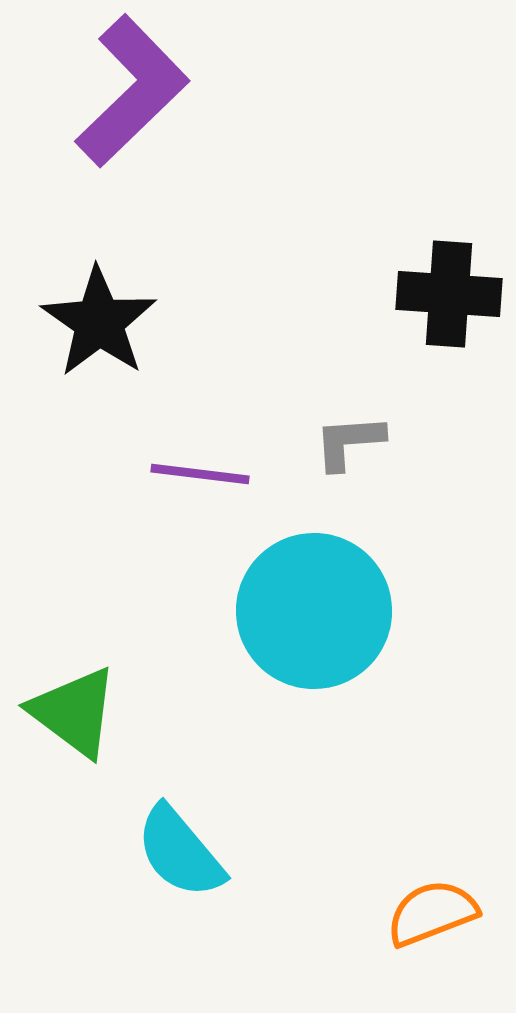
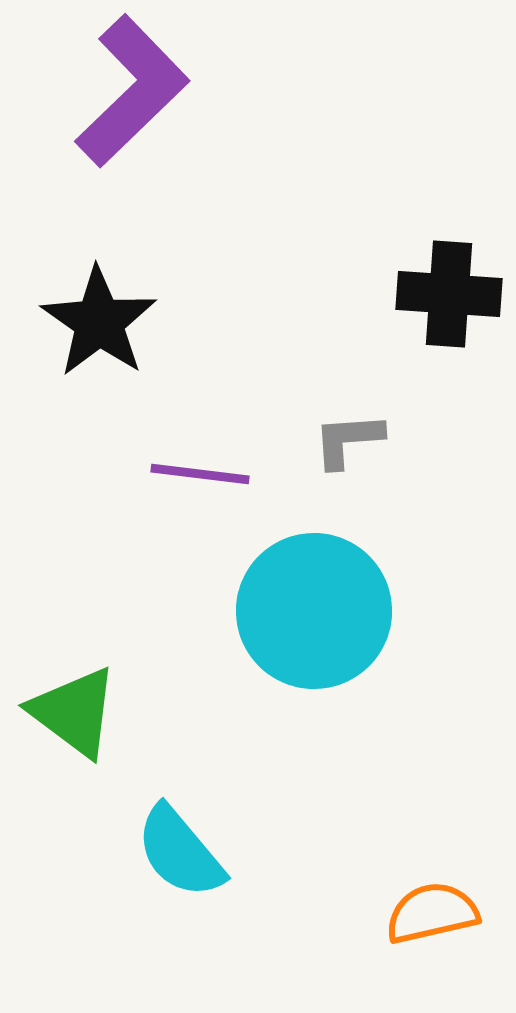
gray L-shape: moved 1 px left, 2 px up
orange semicircle: rotated 8 degrees clockwise
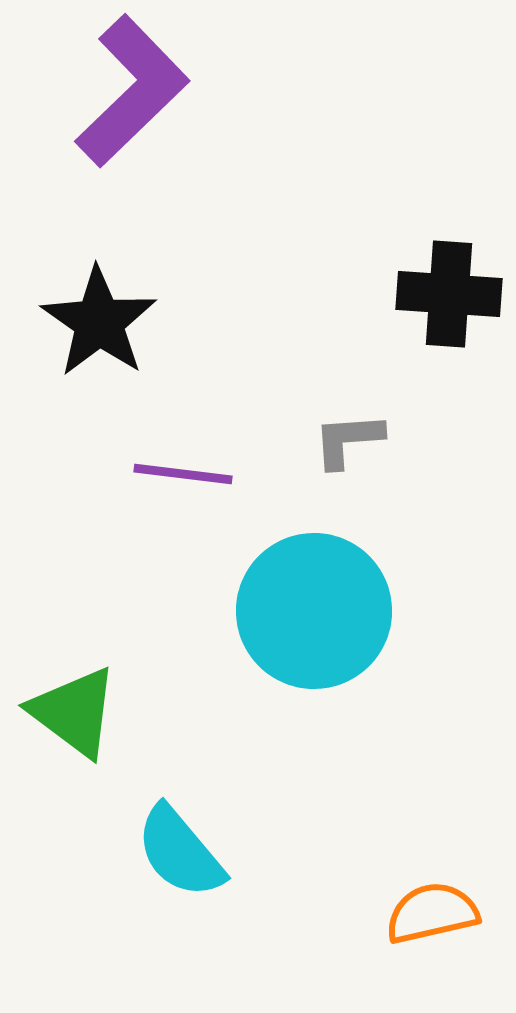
purple line: moved 17 px left
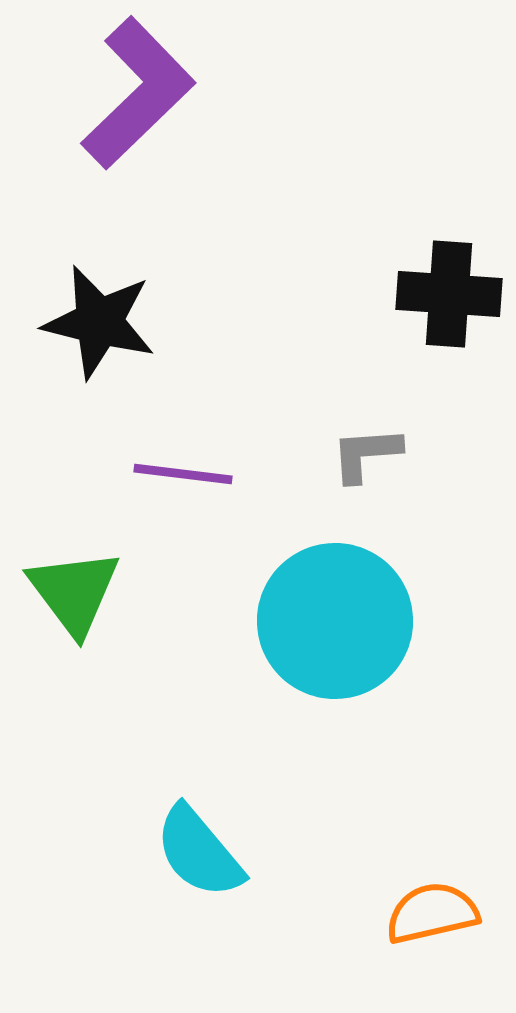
purple L-shape: moved 6 px right, 2 px down
black star: rotated 21 degrees counterclockwise
gray L-shape: moved 18 px right, 14 px down
cyan circle: moved 21 px right, 10 px down
green triangle: moved 120 px up; rotated 16 degrees clockwise
cyan semicircle: moved 19 px right
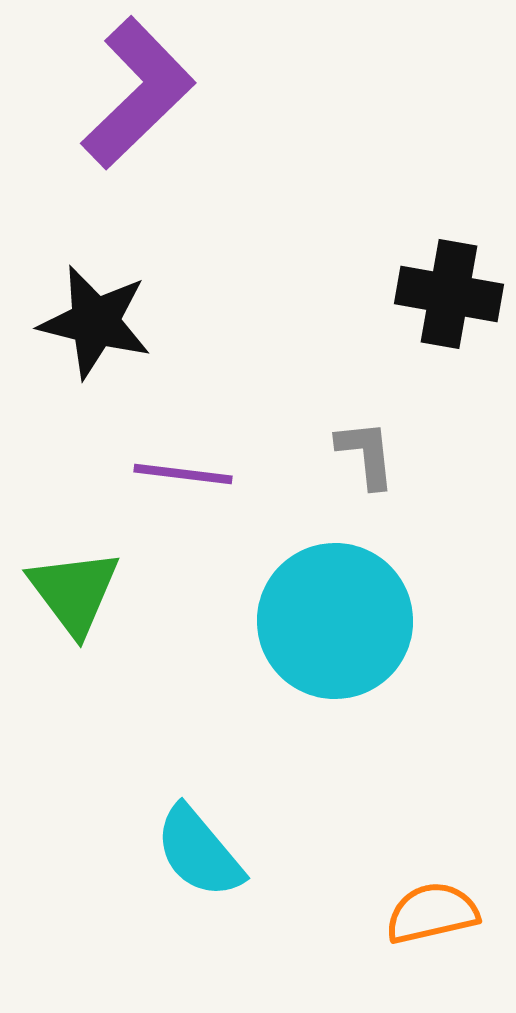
black cross: rotated 6 degrees clockwise
black star: moved 4 px left
gray L-shape: rotated 88 degrees clockwise
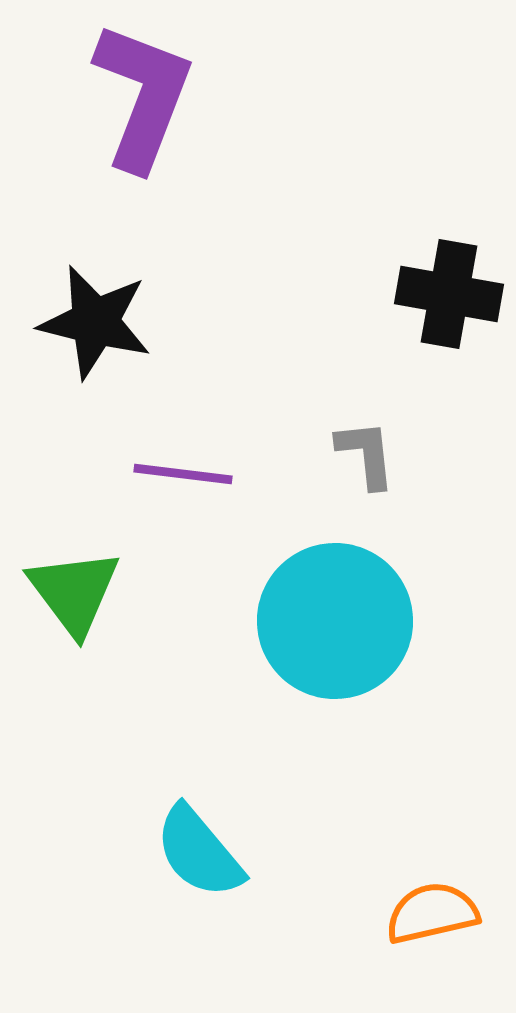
purple L-shape: moved 5 px right, 3 px down; rotated 25 degrees counterclockwise
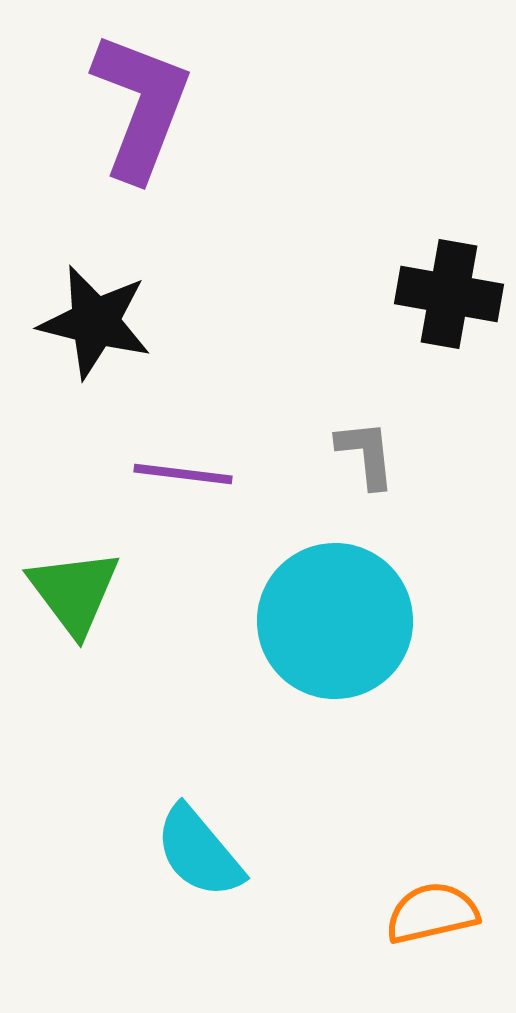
purple L-shape: moved 2 px left, 10 px down
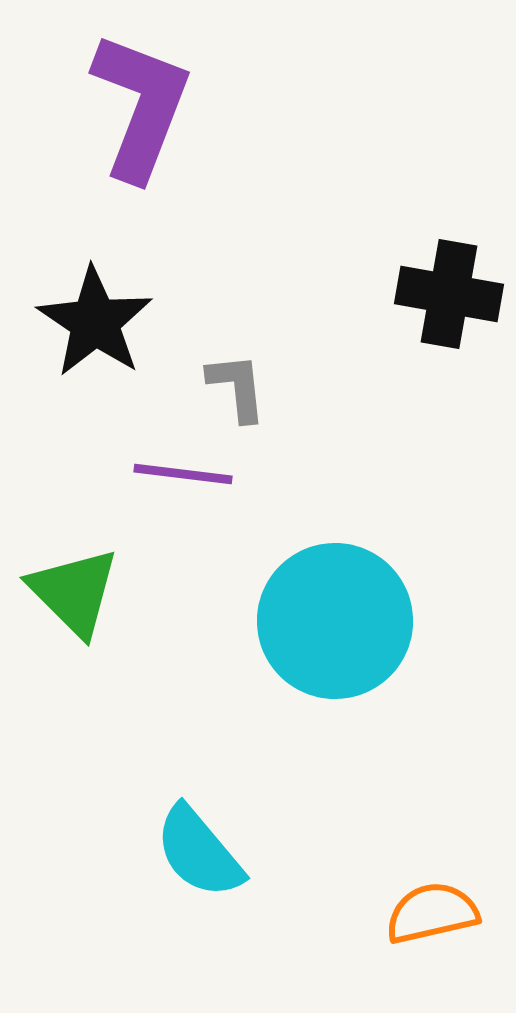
black star: rotated 20 degrees clockwise
gray L-shape: moved 129 px left, 67 px up
green triangle: rotated 8 degrees counterclockwise
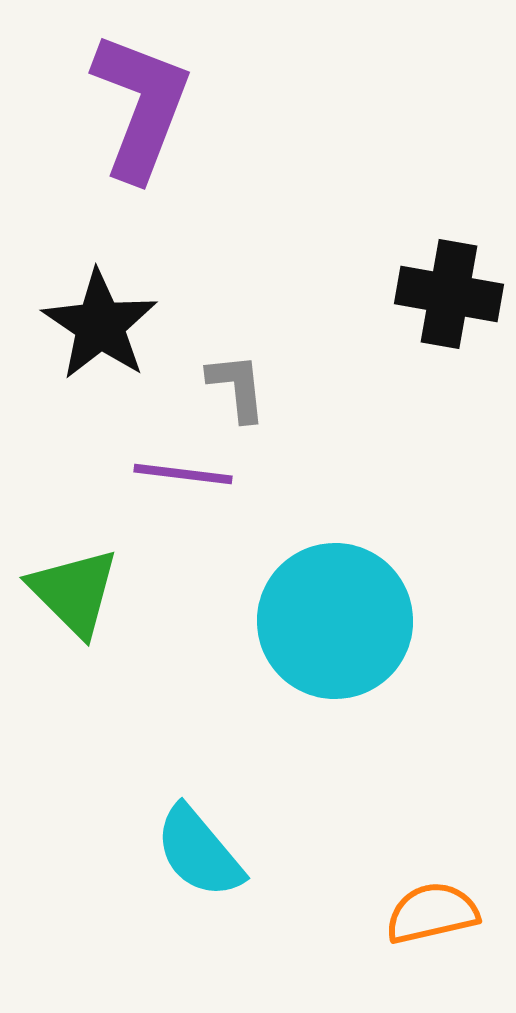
black star: moved 5 px right, 3 px down
